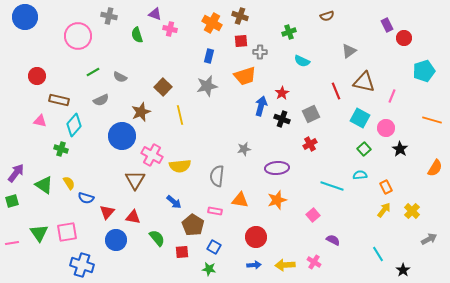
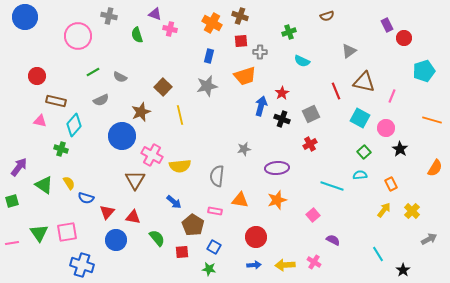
brown rectangle at (59, 100): moved 3 px left, 1 px down
green square at (364, 149): moved 3 px down
purple arrow at (16, 173): moved 3 px right, 6 px up
orange rectangle at (386, 187): moved 5 px right, 3 px up
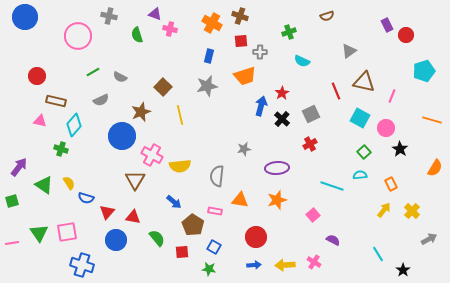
red circle at (404, 38): moved 2 px right, 3 px up
black cross at (282, 119): rotated 21 degrees clockwise
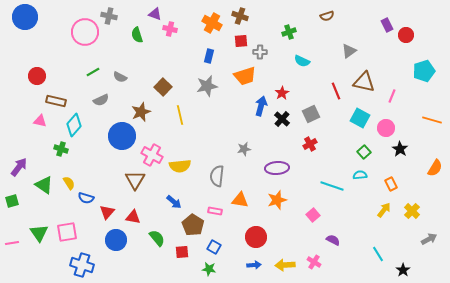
pink circle at (78, 36): moved 7 px right, 4 px up
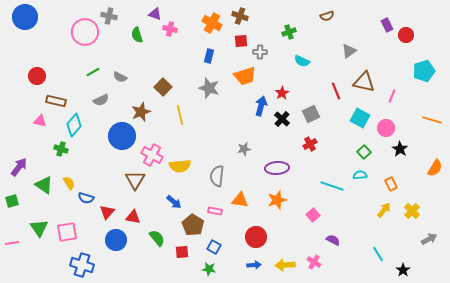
gray star at (207, 86): moved 2 px right, 2 px down; rotated 30 degrees clockwise
green triangle at (39, 233): moved 5 px up
